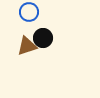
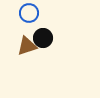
blue circle: moved 1 px down
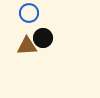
brown triangle: rotated 15 degrees clockwise
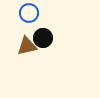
brown triangle: rotated 10 degrees counterclockwise
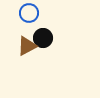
brown triangle: rotated 15 degrees counterclockwise
